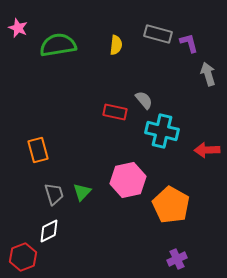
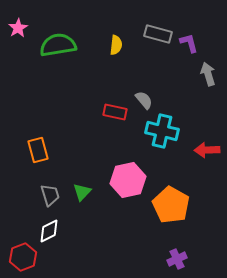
pink star: rotated 18 degrees clockwise
gray trapezoid: moved 4 px left, 1 px down
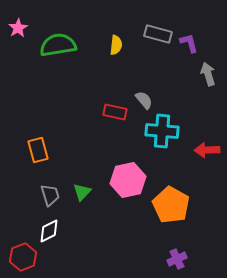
cyan cross: rotated 8 degrees counterclockwise
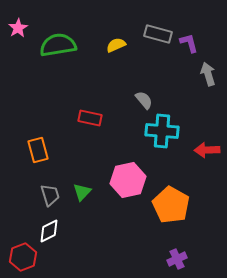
yellow semicircle: rotated 120 degrees counterclockwise
red rectangle: moved 25 px left, 6 px down
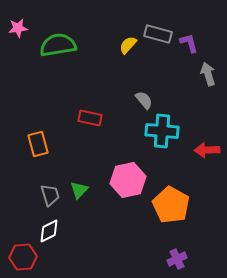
pink star: rotated 24 degrees clockwise
yellow semicircle: moved 12 px right; rotated 24 degrees counterclockwise
orange rectangle: moved 6 px up
green triangle: moved 3 px left, 2 px up
red hexagon: rotated 16 degrees clockwise
